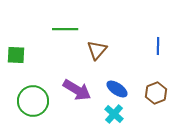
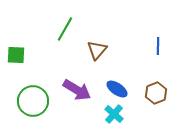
green line: rotated 60 degrees counterclockwise
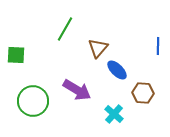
brown triangle: moved 1 px right, 2 px up
blue ellipse: moved 19 px up; rotated 10 degrees clockwise
brown hexagon: moved 13 px left; rotated 25 degrees clockwise
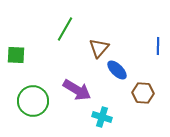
brown triangle: moved 1 px right
cyan cross: moved 12 px left, 3 px down; rotated 24 degrees counterclockwise
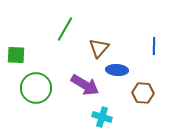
blue line: moved 4 px left
blue ellipse: rotated 40 degrees counterclockwise
purple arrow: moved 8 px right, 5 px up
green circle: moved 3 px right, 13 px up
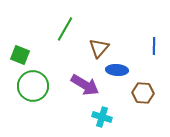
green square: moved 4 px right; rotated 18 degrees clockwise
green circle: moved 3 px left, 2 px up
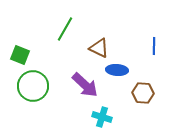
brown triangle: rotated 45 degrees counterclockwise
purple arrow: rotated 12 degrees clockwise
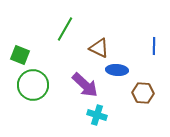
green circle: moved 1 px up
cyan cross: moved 5 px left, 2 px up
